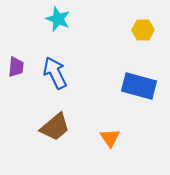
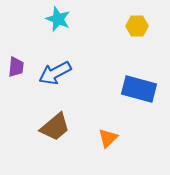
yellow hexagon: moved 6 px left, 4 px up
blue arrow: rotated 92 degrees counterclockwise
blue rectangle: moved 3 px down
orange triangle: moved 2 px left; rotated 20 degrees clockwise
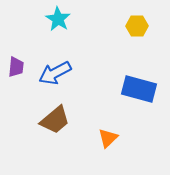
cyan star: rotated 10 degrees clockwise
brown trapezoid: moved 7 px up
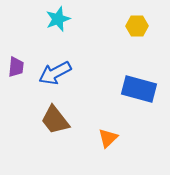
cyan star: rotated 20 degrees clockwise
brown trapezoid: rotated 92 degrees clockwise
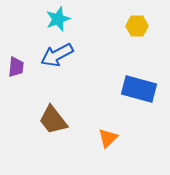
blue arrow: moved 2 px right, 18 px up
brown trapezoid: moved 2 px left
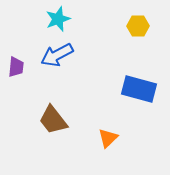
yellow hexagon: moved 1 px right
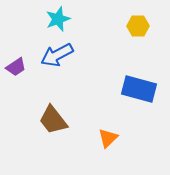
purple trapezoid: rotated 50 degrees clockwise
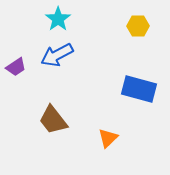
cyan star: rotated 15 degrees counterclockwise
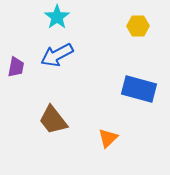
cyan star: moved 1 px left, 2 px up
purple trapezoid: rotated 45 degrees counterclockwise
